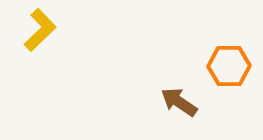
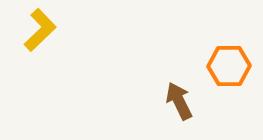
brown arrow: moved 1 px up; rotated 30 degrees clockwise
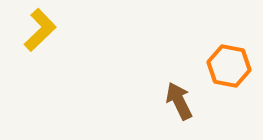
orange hexagon: rotated 12 degrees clockwise
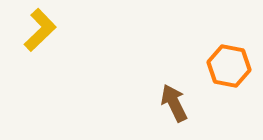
brown arrow: moved 5 px left, 2 px down
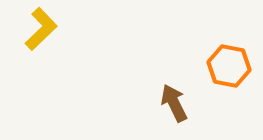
yellow L-shape: moved 1 px right, 1 px up
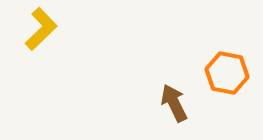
orange hexagon: moved 2 px left, 7 px down
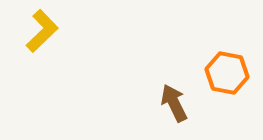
yellow L-shape: moved 1 px right, 2 px down
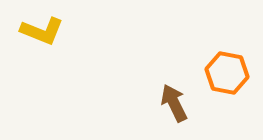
yellow L-shape: rotated 66 degrees clockwise
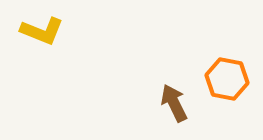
orange hexagon: moved 6 px down
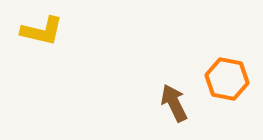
yellow L-shape: rotated 9 degrees counterclockwise
